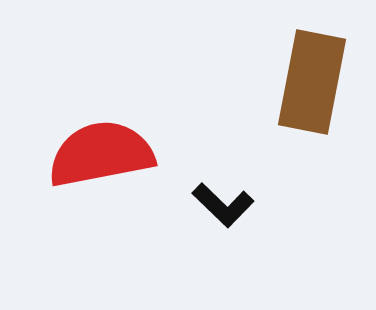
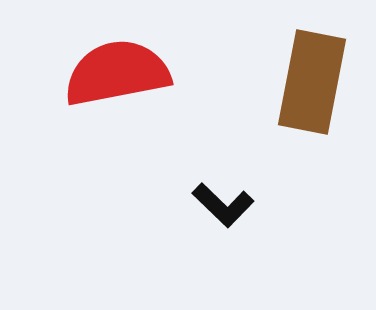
red semicircle: moved 16 px right, 81 px up
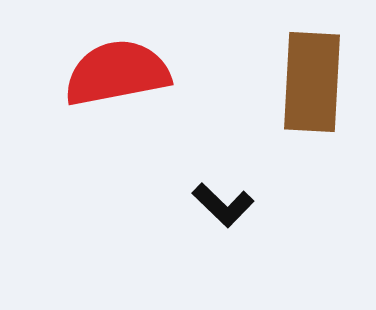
brown rectangle: rotated 8 degrees counterclockwise
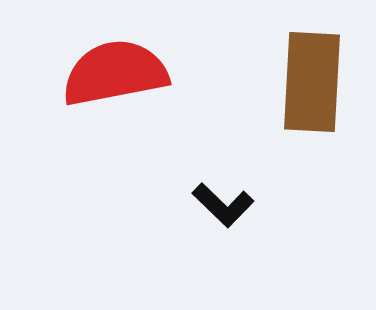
red semicircle: moved 2 px left
